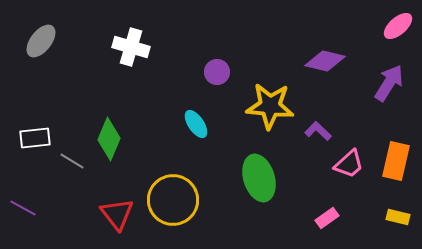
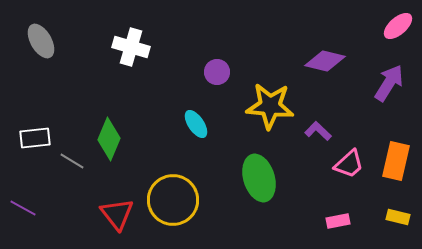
gray ellipse: rotated 68 degrees counterclockwise
pink rectangle: moved 11 px right, 3 px down; rotated 25 degrees clockwise
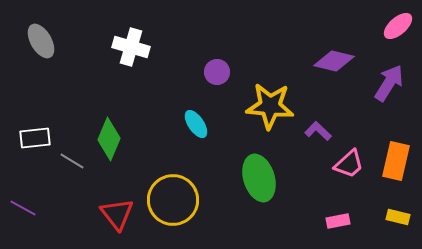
purple diamond: moved 9 px right
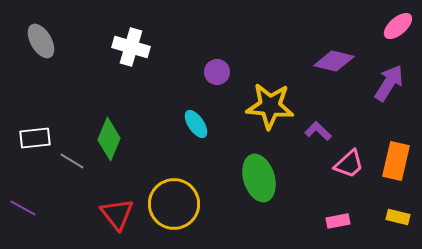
yellow circle: moved 1 px right, 4 px down
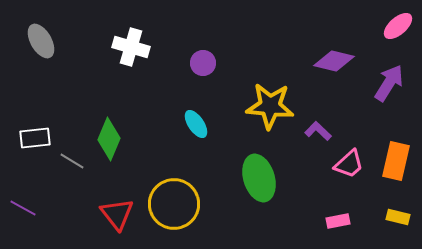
purple circle: moved 14 px left, 9 px up
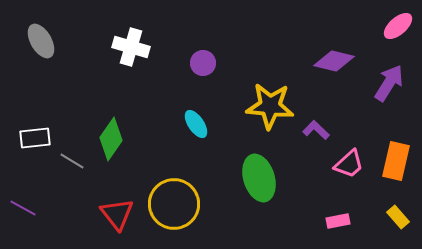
purple L-shape: moved 2 px left, 1 px up
green diamond: moved 2 px right; rotated 12 degrees clockwise
yellow rectangle: rotated 35 degrees clockwise
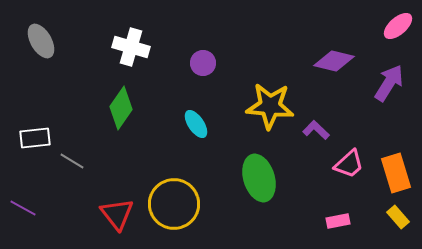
green diamond: moved 10 px right, 31 px up
orange rectangle: moved 12 px down; rotated 30 degrees counterclockwise
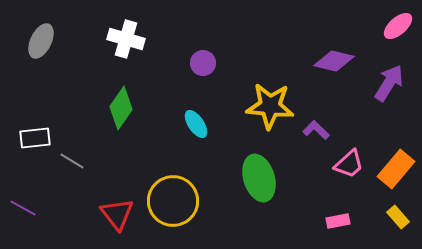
gray ellipse: rotated 56 degrees clockwise
white cross: moved 5 px left, 8 px up
orange rectangle: moved 4 px up; rotated 57 degrees clockwise
yellow circle: moved 1 px left, 3 px up
